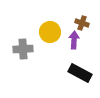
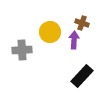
gray cross: moved 1 px left, 1 px down
black rectangle: moved 2 px right, 3 px down; rotated 75 degrees counterclockwise
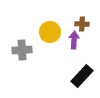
brown cross: moved 1 px down; rotated 16 degrees counterclockwise
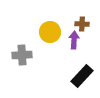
gray cross: moved 5 px down
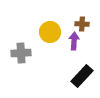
purple arrow: moved 1 px down
gray cross: moved 1 px left, 2 px up
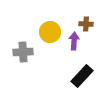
brown cross: moved 4 px right
gray cross: moved 2 px right, 1 px up
